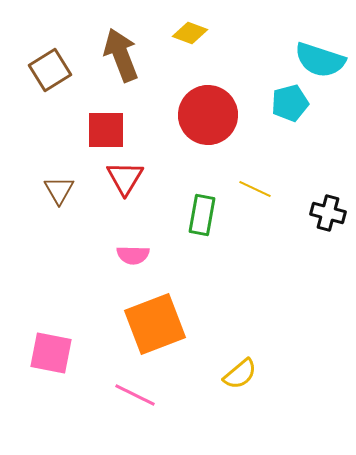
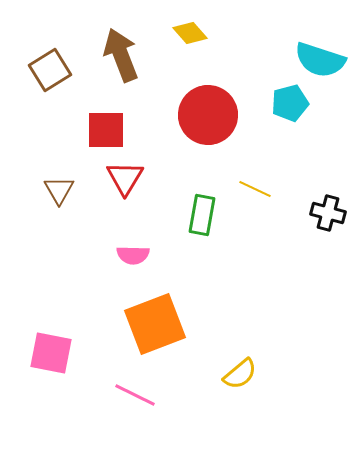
yellow diamond: rotated 28 degrees clockwise
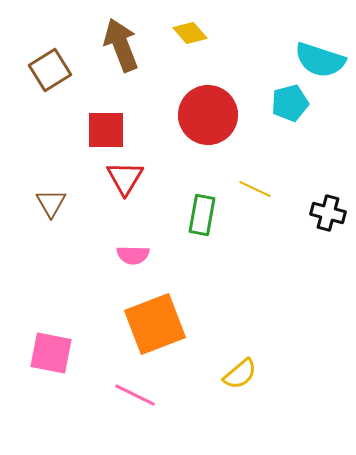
brown arrow: moved 10 px up
brown triangle: moved 8 px left, 13 px down
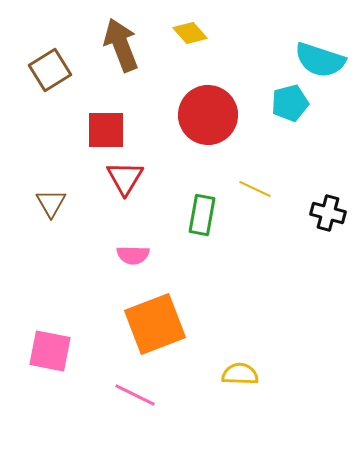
pink square: moved 1 px left, 2 px up
yellow semicircle: rotated 138 degrees counterclockwise
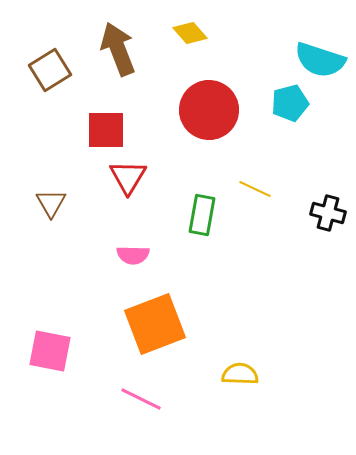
brown arrow: moved 3 px left, 4 px down
red circle: moved 1 px right, 5 px up
red triangle: moved 3 px right, 1 px up
pink line: moved 6 px right, 4 px down
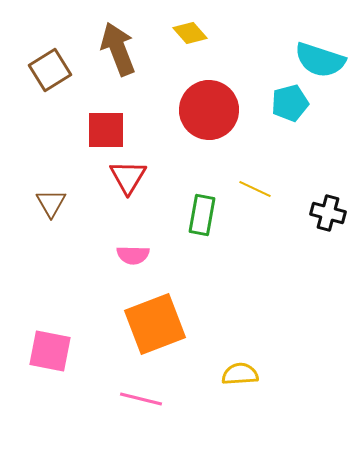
yellow semicircle: rotated 6 degrees counterclockwise
pink line: rotated 12 degrees counterclockwise
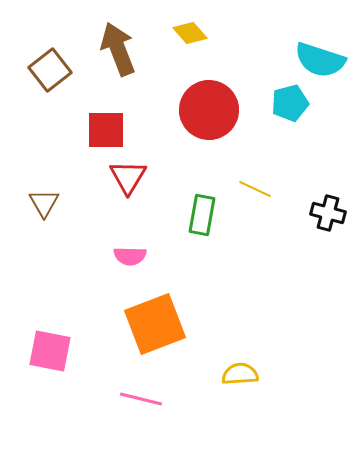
brown square: rotated 6 degrees counterclockwise
brown triangle: moved 7 px left
pink semicircle: moved 3 px left, 1 px down
